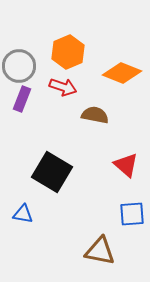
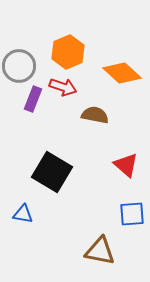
orange diamond: rotated 21 degrees clockwise
purple rectangle: moved 11 px right
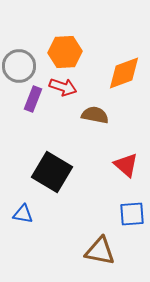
orange hexagon: moved 3 px left; rotated 20 degrees clockwise
orange diamond: moved 2 px right; rotated 63 degrees counterclockwise
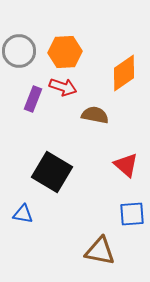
gray circle: moved 15 px up
orange diamond: rotated 15 degrees counterclockwise
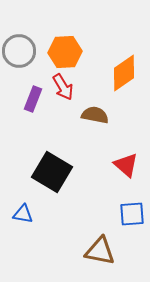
red arrow: rotated 40 degrees clockwise
